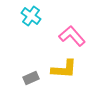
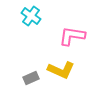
pink L-shape: rotated 40 degrees counterclockwise
yellow L-shape: moved 3 px left, 1 px down; rotated 20 degrees clockwise
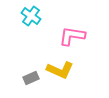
yellow L-shape: moved 1 px left
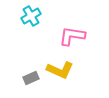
cyan cross: rotated 24 degrees clockwise
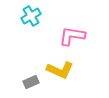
gray rectangle: moved 4 px down
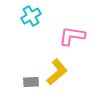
yellow L-shape: moved 3 px left, 2 px down; rotated 64 degrees counterclockwise
gray rectangle: rotated 21 degrees clockwise
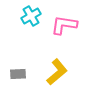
pink L-shape: moved 8 px left, 11 px up
gray rectangle: moved 13 px left, 8 px up
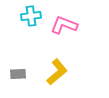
cyan cross: rotated 24 degrees clockwise
pink L-shape: rotated 12 degrees clockwise
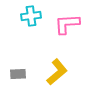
pink L-shape: moved 3 px right, 1 px up; rotated 24 degrees counterclockwise
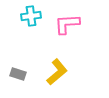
gray rectangle: rotated 21 degrees clockwise
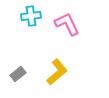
pink L-shape: rotated 68 degrees clockwise
gray rectangle: rotated 56 degrees counterclockwise
